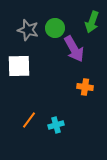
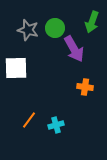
white square: moved 3 px left, 2 px down
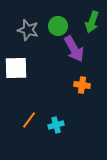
green circle: moved 3 px right, 2 px up
orange cross: moved 3 px left, 2 px up
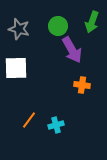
gray star: moved 9 px left, 1 px up
purple arrow: moved 2 px left, 1 px down
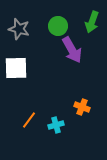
orange cross: moved 22 px down; rotated 14 degrees clockwise
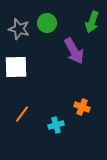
green circle: moved 11 px left, 3 px up
purple arrow: moved 2 px right, 1 px down
white square: moved 1 px up
orange line: moved 7 px left, 6 px up
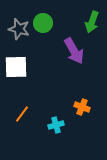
green circle: moved 4 px left
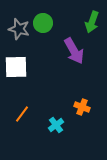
cyan cross: rotated 21 degrees counterclockwise
